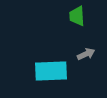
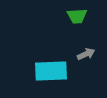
green trapezoid: rotated 90 degrees counterclockwise
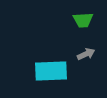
green trapezoid: moved 6 px right, 4 px down
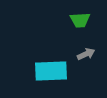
green trapezoid: moved 3 px left
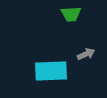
green trapezoid: moved 9 px left, 6 px up
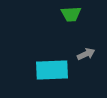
cyan rectangle: moved 1 px right, 1 px up
